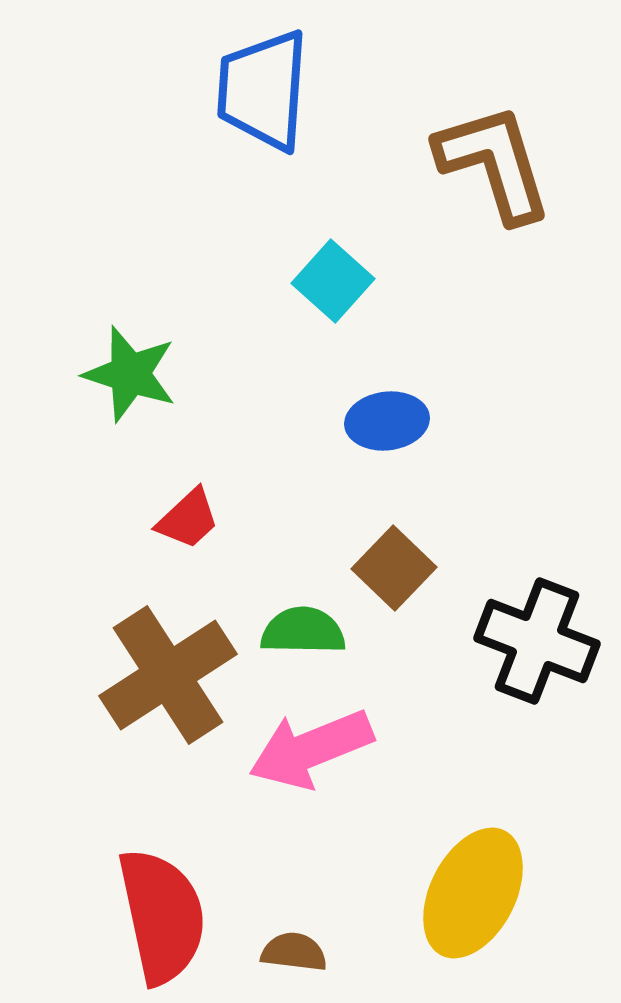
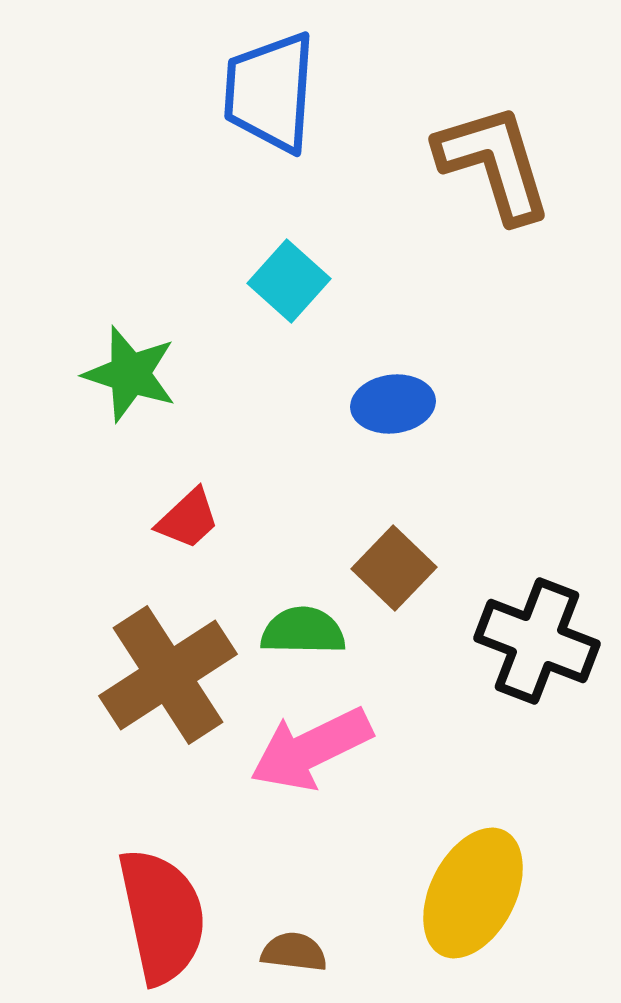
blue trapezoid: moved 7 px right, 2 px down
cyan square: moved 44 px left
blue ellipse: moved 6 px right, 17 px up
pink arrow: rotated 4 degrees counterclockwise
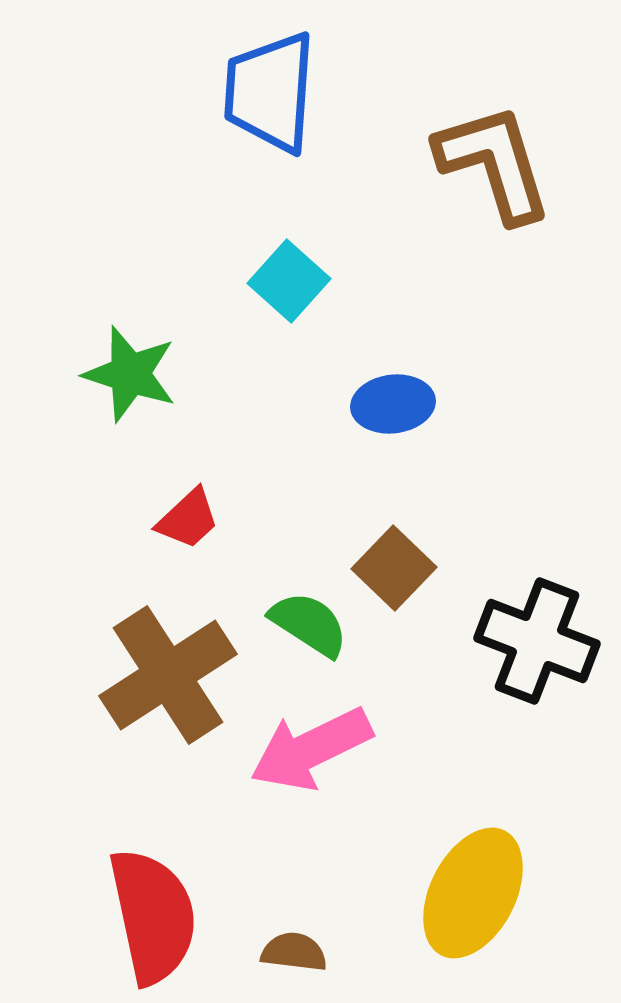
green semicircle: moved 6 px right, 7 px up; rotated 32 degrees clockwise
red semicircle: moved 9 px left
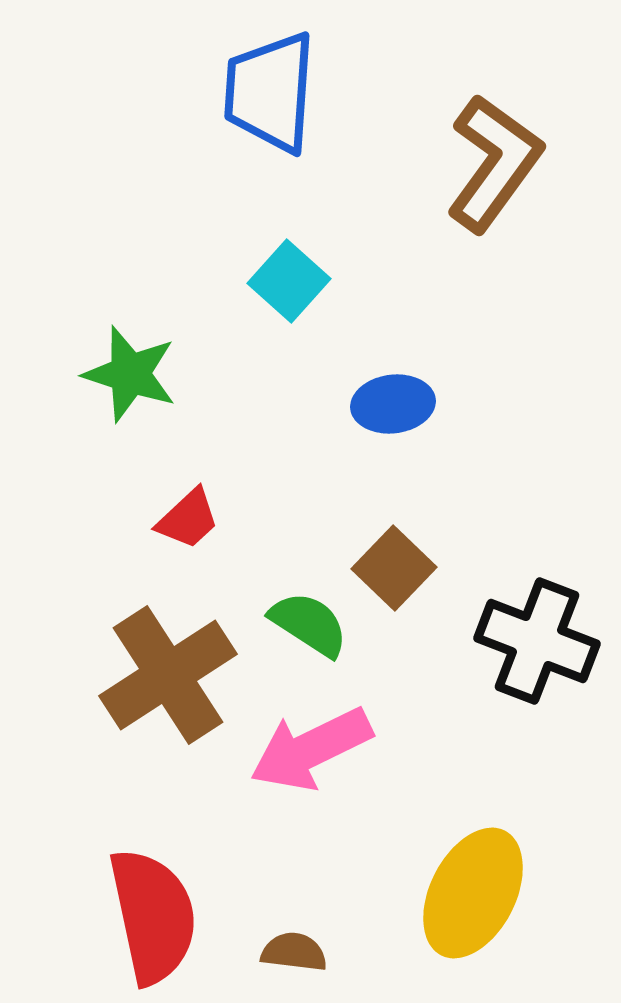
brown L-shape: rotated 53 degrees clockwise
